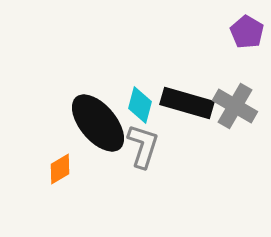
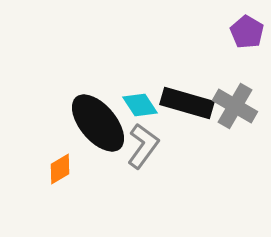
cyan diamond: rotated 48 degrees counterclockwise
gray L-shape: rotated 18 degrees clockwise
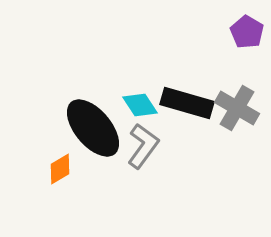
gray cross: moved 2 px right, 2 px down
black ellipse: moved 5 px left, 5 px down
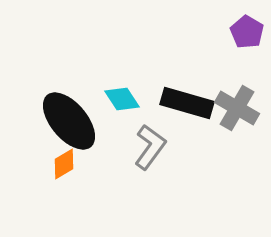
cyan diamond: moved 18 px left, 6 px up
black ellipse: moved 24 px left, 7 px up
gray L-shape: moved 7 px right, 1 px down
orange diamond: moved 4 px right, 5 px up
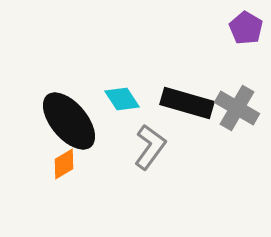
purple pentagon: moved 1 px left, 4 px up
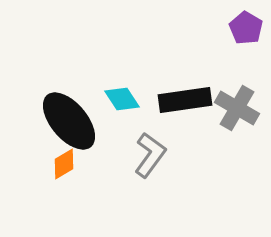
black rectangle: moved 2 px left, 3 px up; rotated 24 degrees counterclockwise
gray L-shape: moved 8 px down
